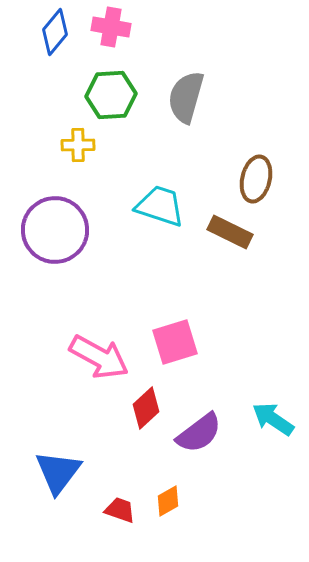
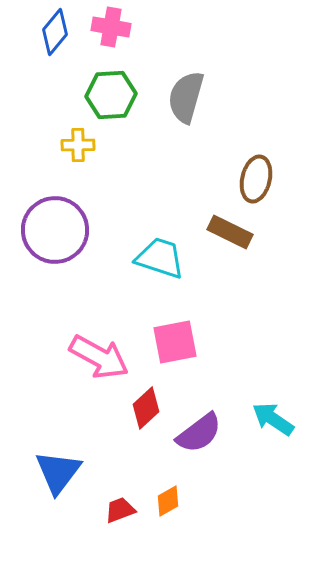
cyan trapezoid: moved 52 px down
pink square: rotated 6 degrees clockwise
red trapezoid: rotated 40 degrees counterclockwise
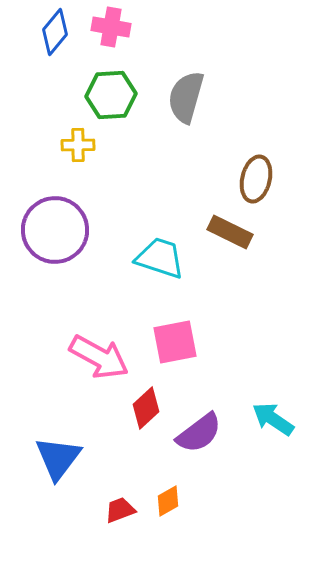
blue triangle: moved 14 px up
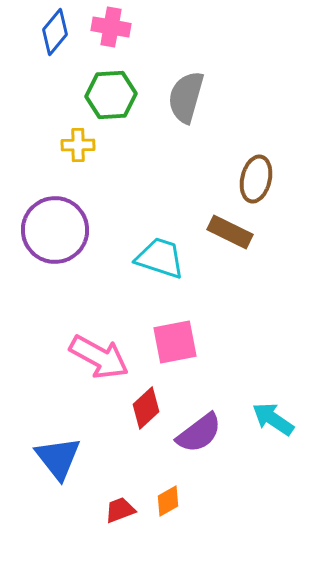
blue triangle: rotated 15 degrees counterclockwise
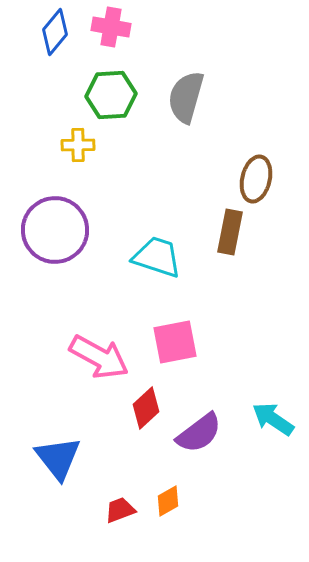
brown rectangle: rotated 75 degrees clockwise
cyan trapezoid: moved 3 px left, 1 px up
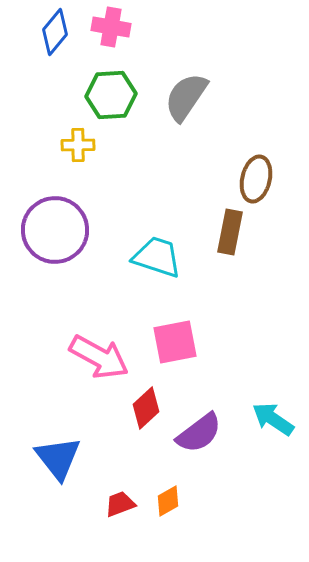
gray semicircle: rotated 18 degrees clockwise
red trapezoid: moved 6 px up
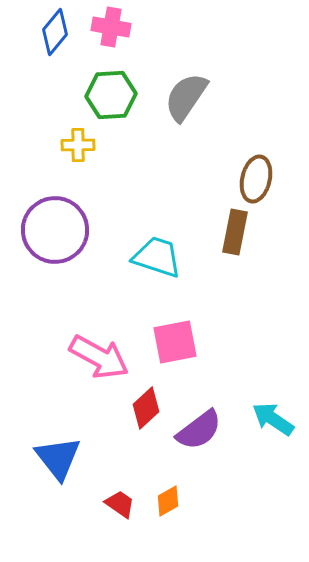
brown rectangle: moved 5 px right
purple semicircle: moved 3 px up
red trapezoid: rotated 56 degrees clockwise
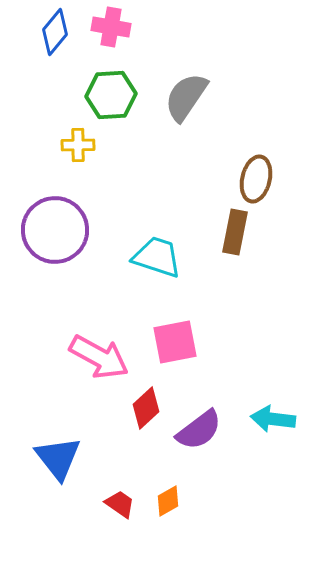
cyan arrow: rotated 27 degrees counterclockwise
